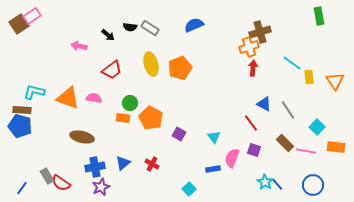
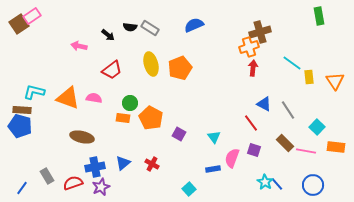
red semicircle at (61, 183): moved 12 px right; rotated 126 degrees clockwise
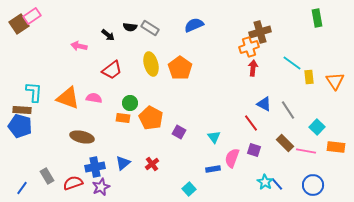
green rectangle at (319, 16): moved 2 px left, 2 px down
orange pentagon at (180, 68): rotated 15 degrees counterclockwise
cyan L-shape at (34, 92): rotated 80 degrees clockwise
purple square at (179, 134): moved 2 px up
red cross at (152, 164): rotated 24 degrees clockwise
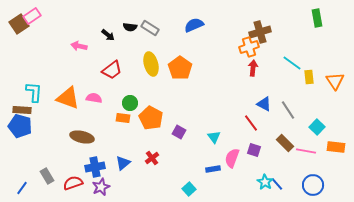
red cross at (152, 164): moved 6 px up
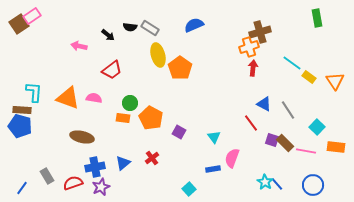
yellow ellipse at (151, 64): moved 7 px right, 9 px up
yellow rectangle at (309, 77): rotated 48 degrees counterclockwise
purple square at (254, 150): moved 18 px right, 10 px up
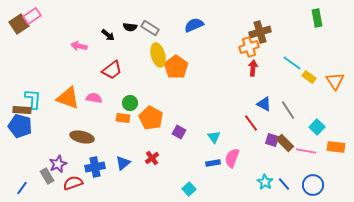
orange pentagon at (180, 68): moved 4 px left, 1 px up
cyan L-shape at (34, 92): moved 1 px left, 7 px down
blue rectangle at (213, 169): moved 6 px up
blue line at (277, 184): moved 7 px right
purple star at (101, 187): moved 43 px left, 23 px up
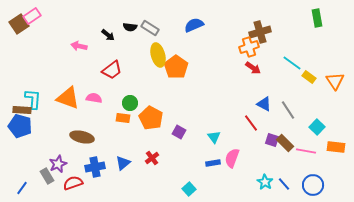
red arrow at (253, 68): rotated 119 degrees clockwise
